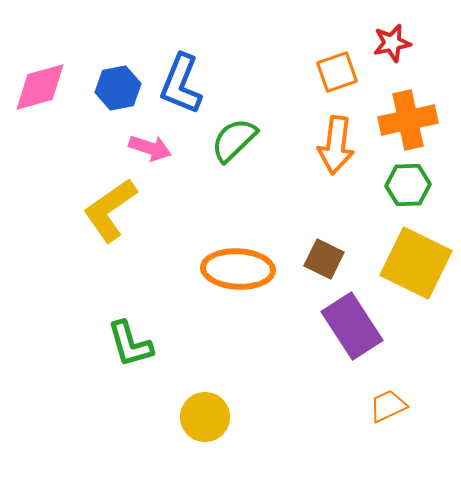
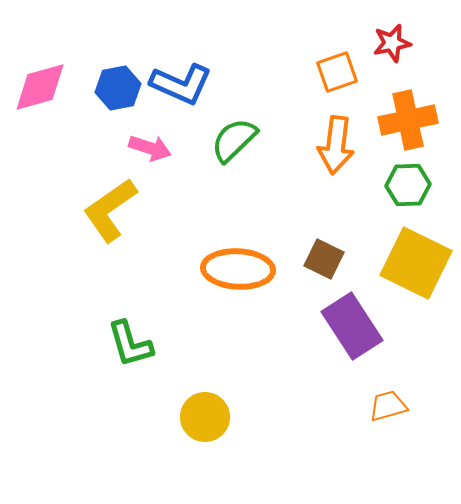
blue L-shape: rotated 88 degrees counterclockwise
orange trapezoid: rotated 9 degrees clockwise
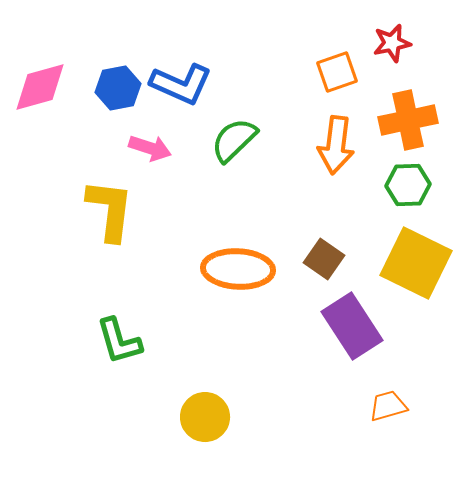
yellow L-shape: rotated 132 degrees clockwise
brown square: rotated 9 degrees clockwise
green L-shape: moved 11 px left, 3 px up
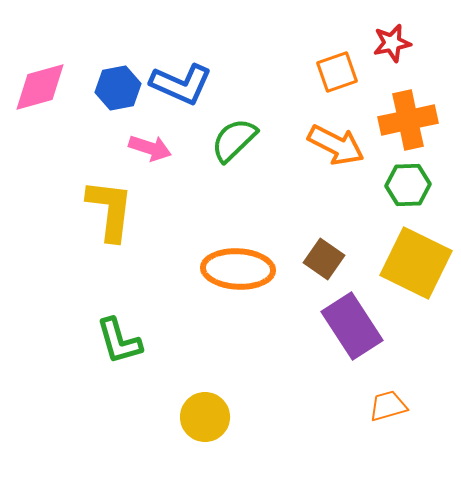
orange arrow: rotated 70 degrees counterclockwise
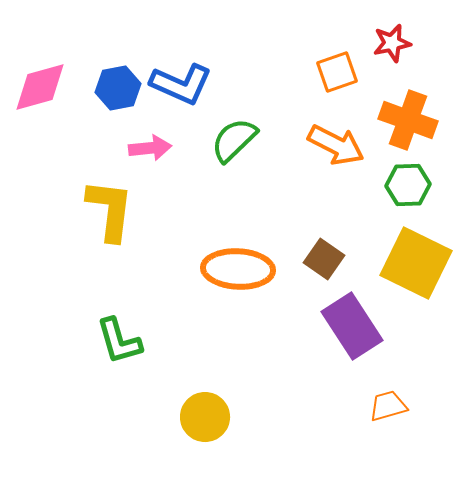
orange cross: rotated 32 degrees clockwise
pink arrow: rotated 24 degrees counterclockwise
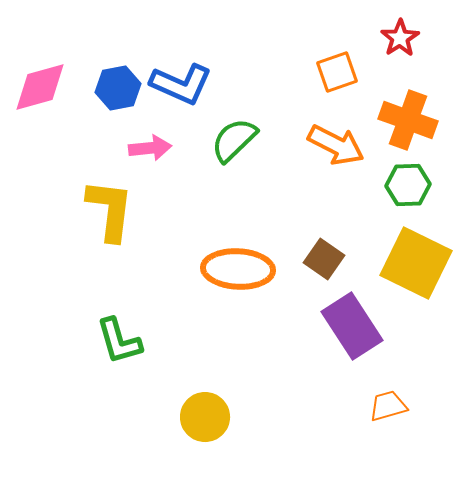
red star: moved 8 px right, 5 px up; rotated 21 degrees counterclockwise
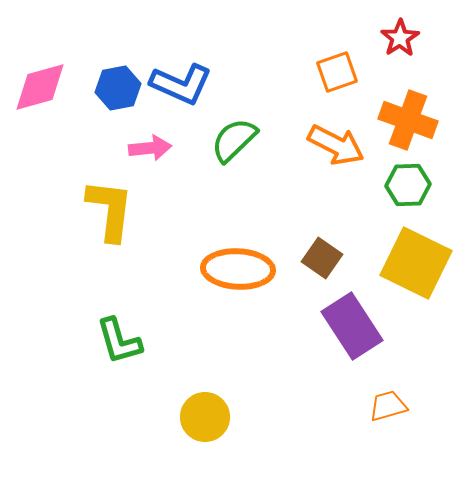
brown square: moved 2 px left, 1 px up
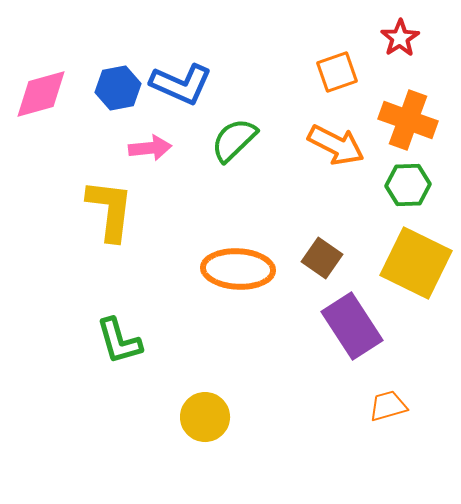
pink diamond: moved 1 px right, 7 px down
